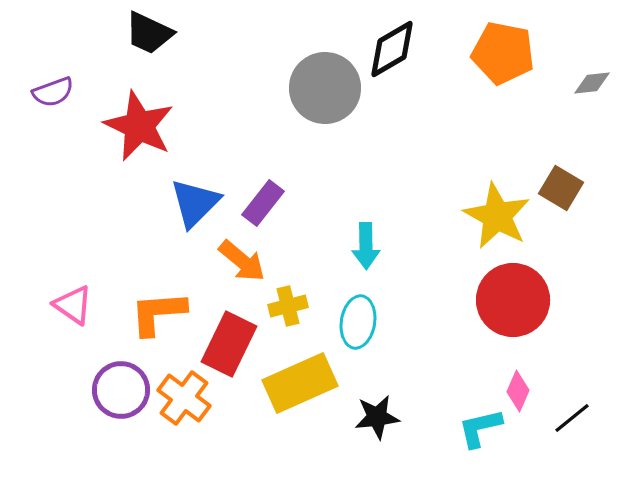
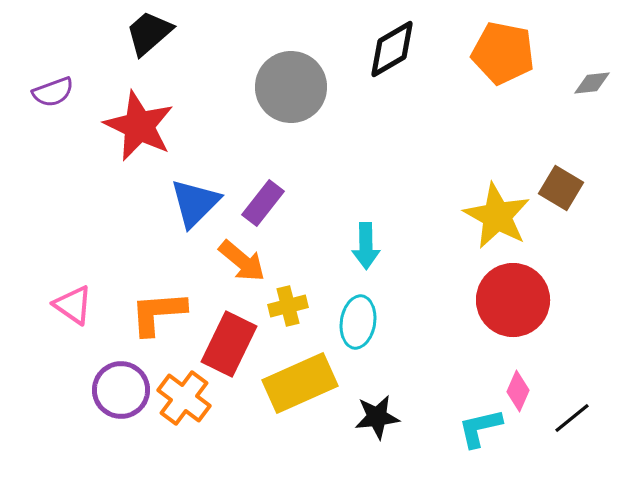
black trapezoid: rotated 114 degrees clockwise
gray circle: moved 34 px left, 1 px up
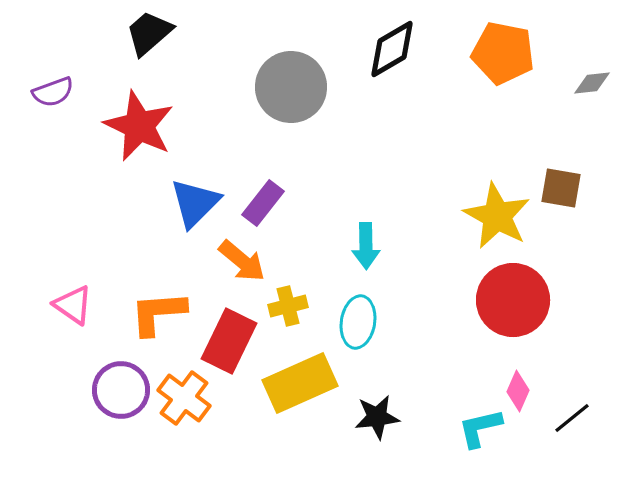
brown square: rotated 21 degrees counterclockwise
red rectangle: moved 3 px up
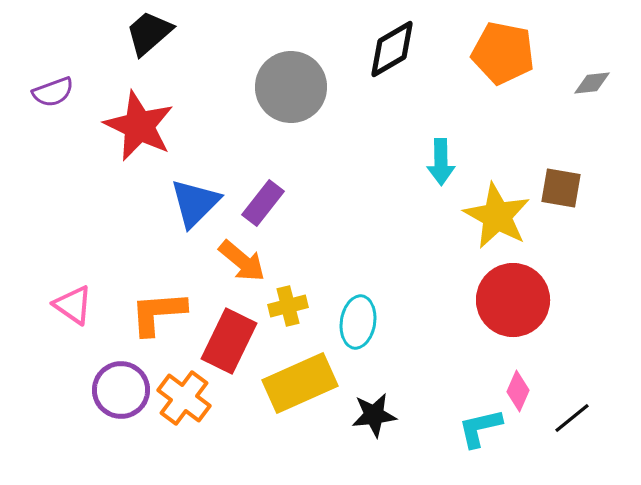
cyan arrow: moved 75 px right, 84 px up
black star: moved 3 px left, 2 px up
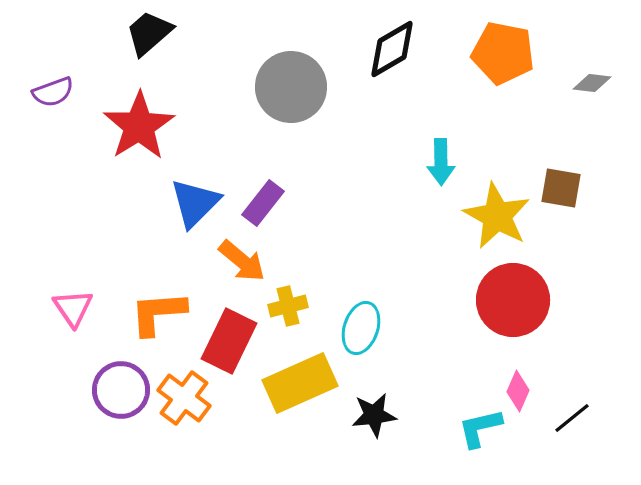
gray diamond: rotated 12 degrees clockwise
red star: rotated 14 degrees clockwise
pink triangle: moved 3 px down; rotated 21 degrees clockwise
cyan ellipse: moved 3 px right, 6 px down; rotated 9 degrees clockwise
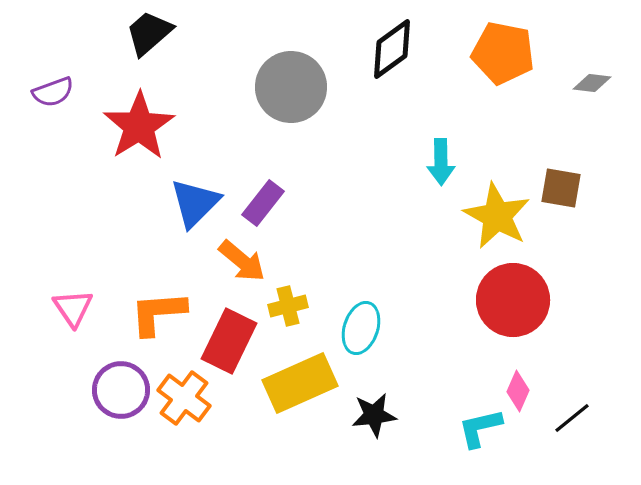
black diamond: rotated 6 degrees counterclockwise
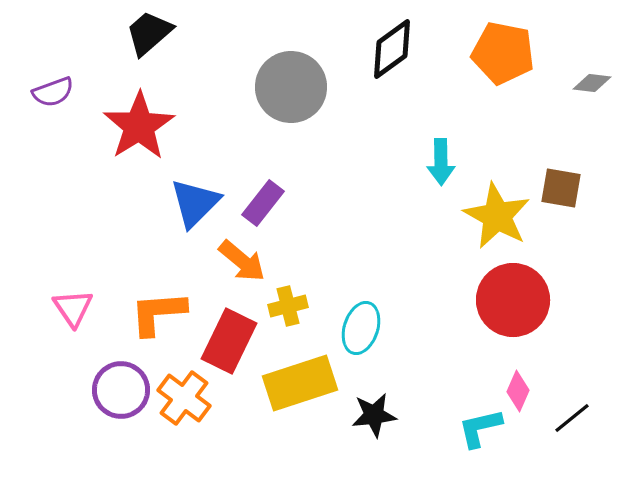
yellow rectangle: rotated 6 degrees clockwise
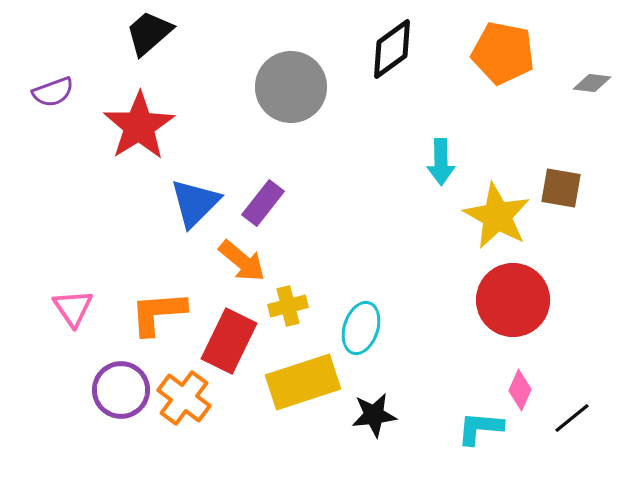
yellow rectangle: moved 3 px right, 1 px up
pink diamond: moved 2 px right, 1 px up
cyan L-shape: rotated 18 degrees clockwise
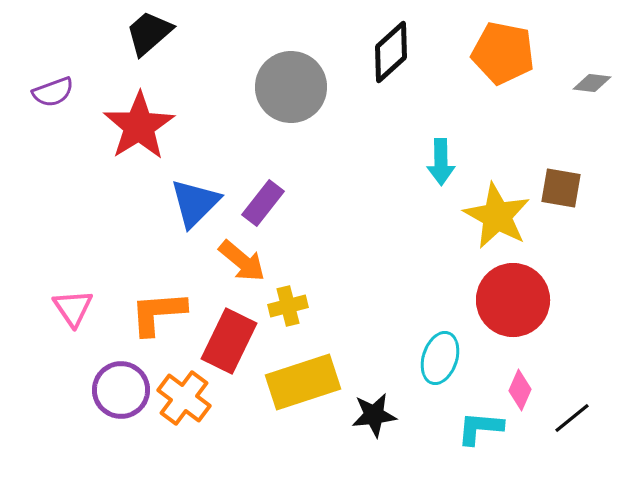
black diamond: moved 1 px left, 3 px down; rotated 6 degrees counterclockwise
cyan ellipse: moved 79 px right, 30 px down
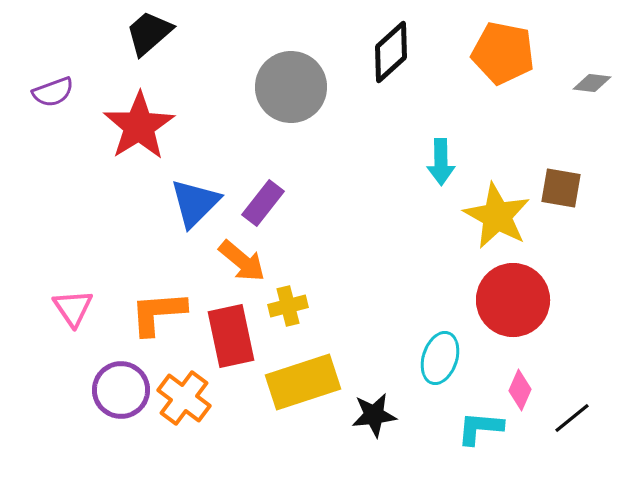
red rectangle: moved 2 px right, 5 px up; rotated 38 degrees counterclockwise
